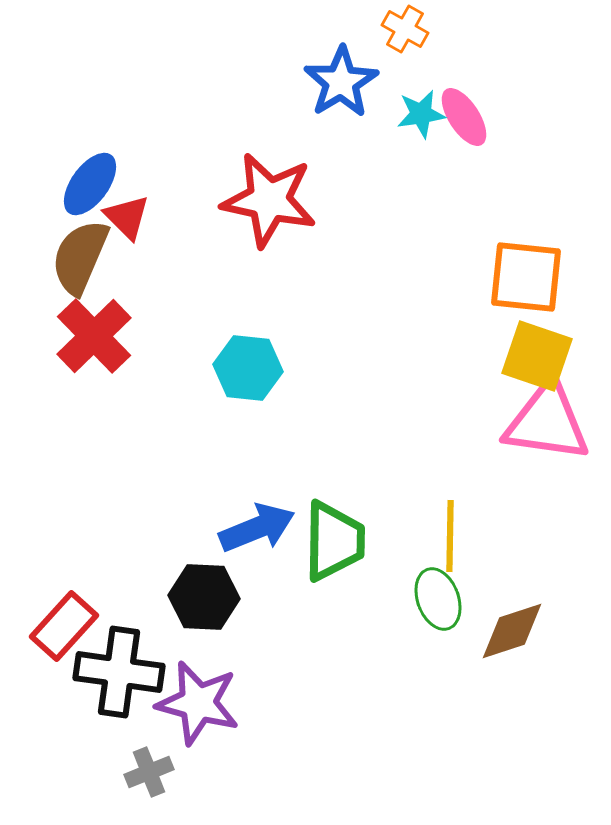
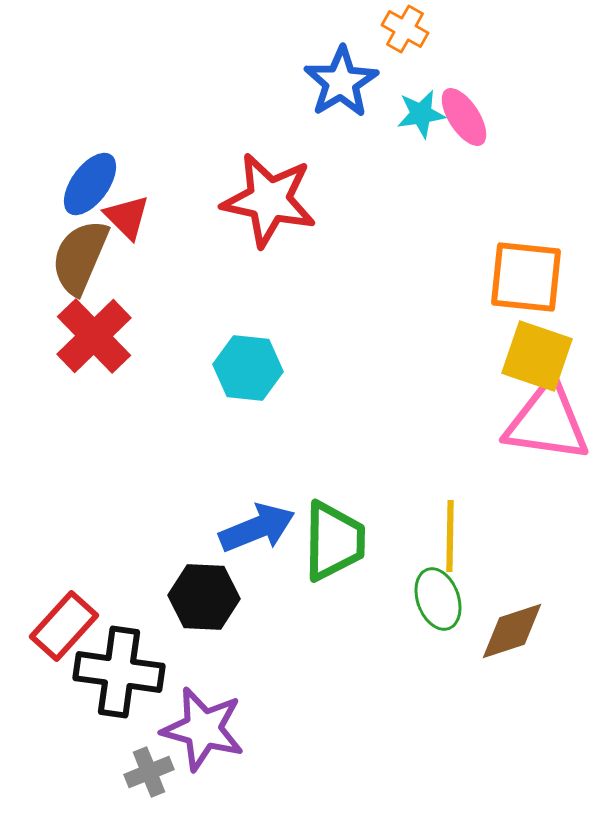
purple star: moved 5 px right, 26 px down
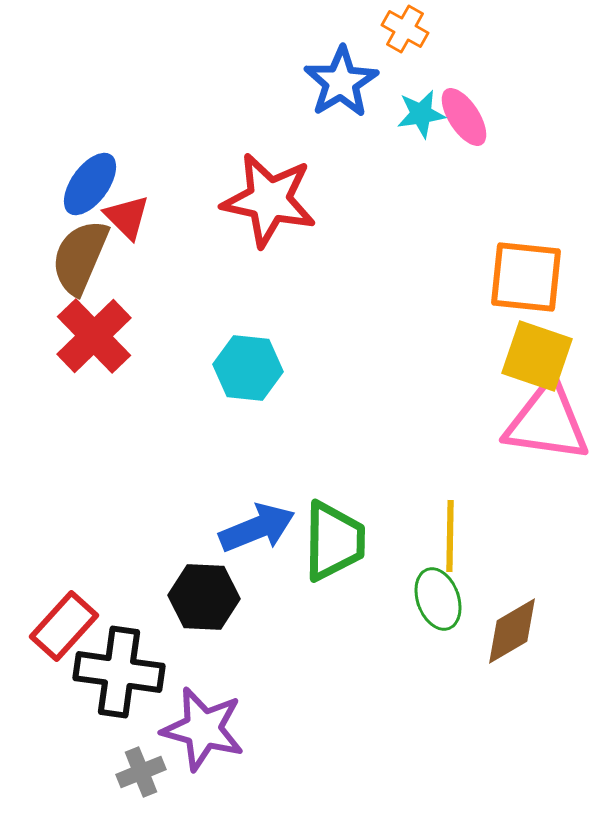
brown diamond: rotated 12 degrees counterclockwise
gray cross: moved 8 px left
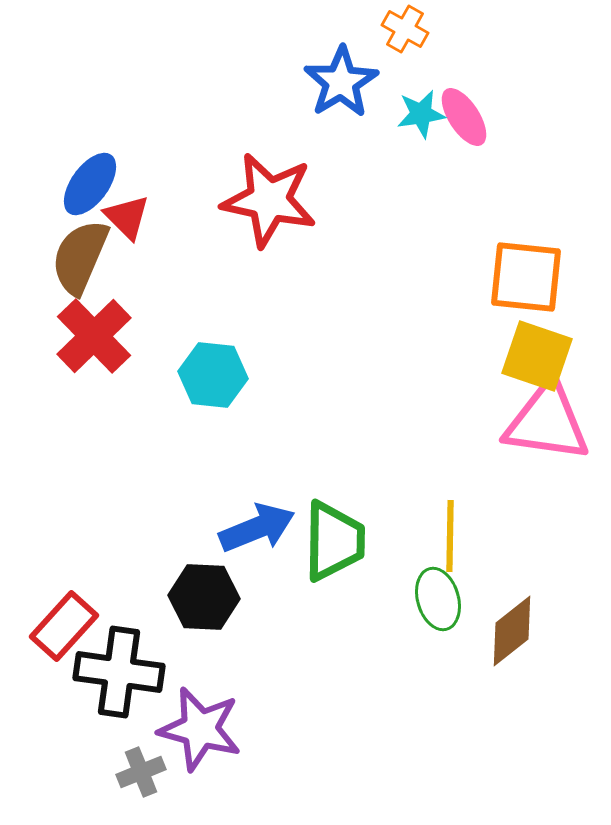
cyan hexagon: moved 35 px left, 7 px down
green ellipse: rotated 4 degrees clockwise
brown diamond: rotated 8 degrees counterclockwise
purple star: moved 3 px left
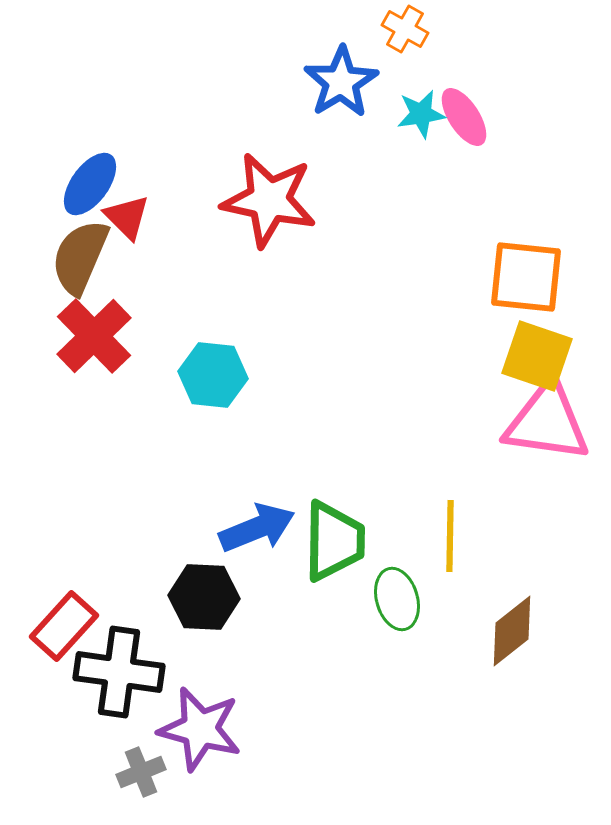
green ellipse: moved 41 px left
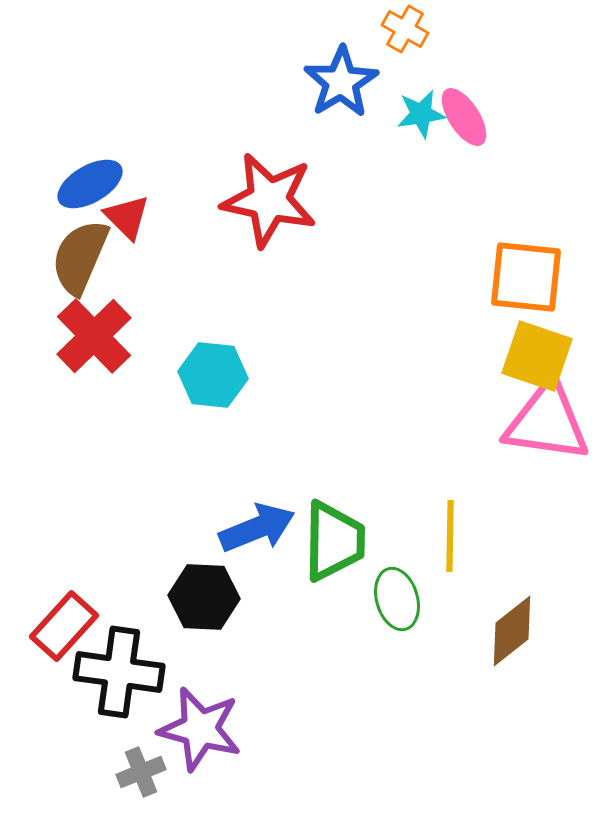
blue ellipse: rotated 24 degrees clockwise
